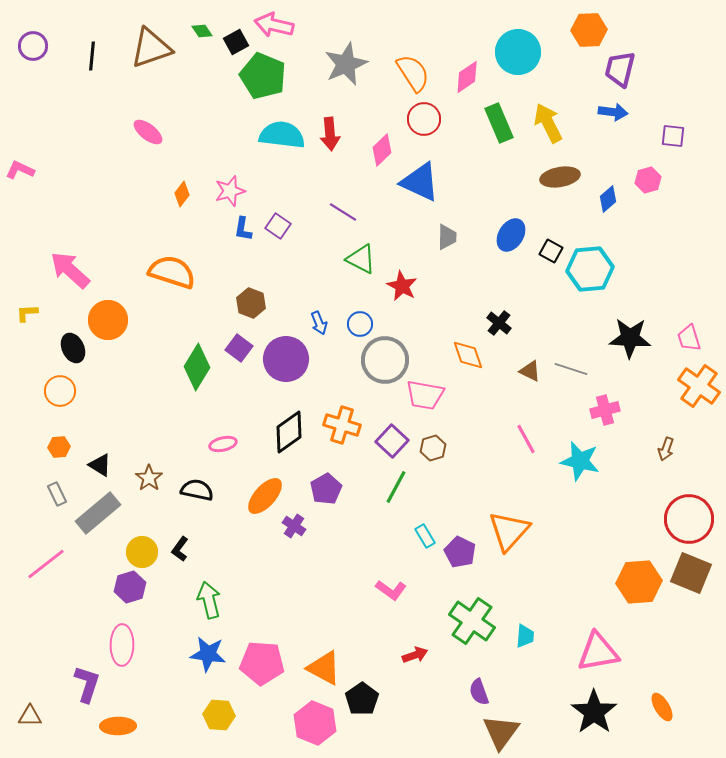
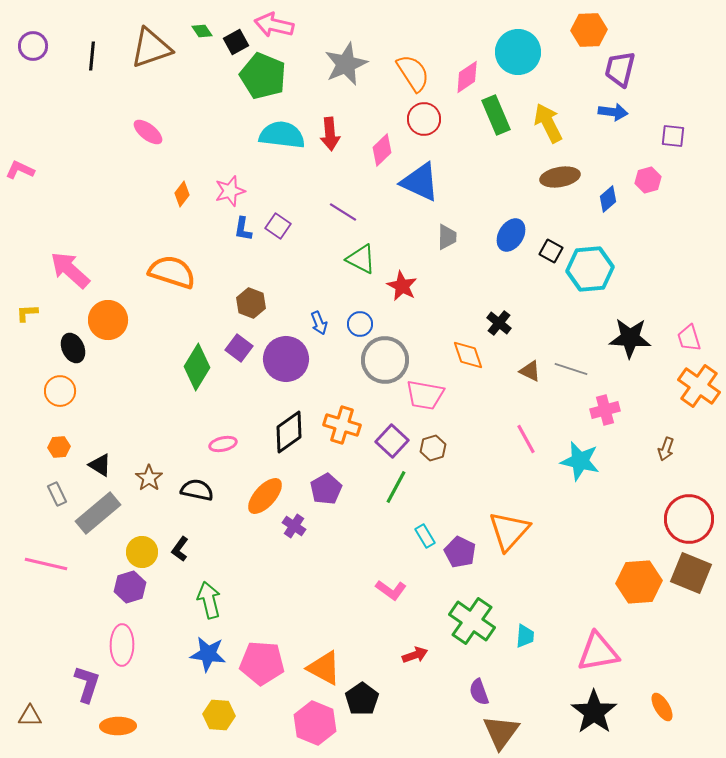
green rectangle at (499, 123): moved 3 px left, 8 px up
pink line at (46, 564): rotated 51 degrees clockwise
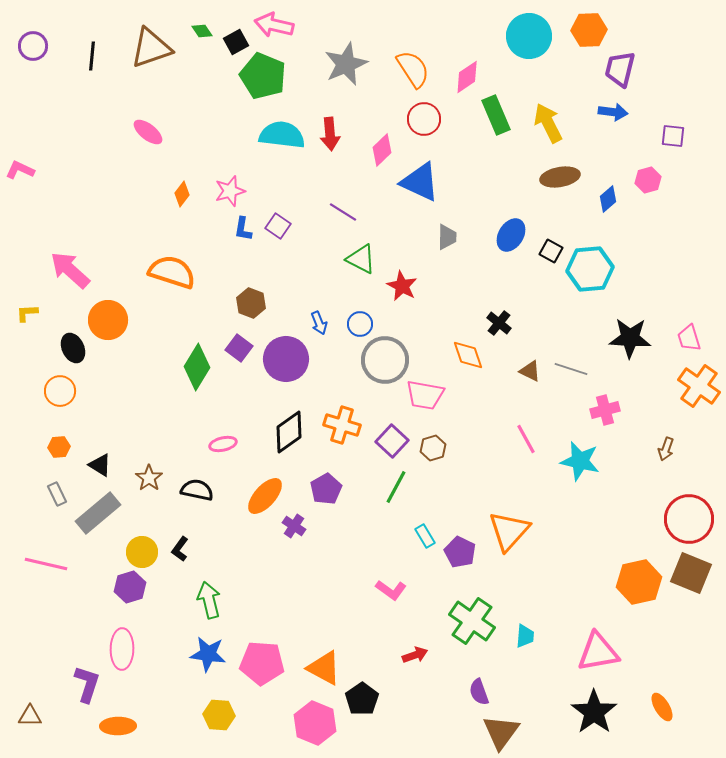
cyan circle at (518, 52): moved 11 px right, 16 px up
orange semicircle at (413, 73): moved 4 px up
orange hexagon at (639, 582): rotated 9 degrees counterclockwise
pink ellipse at (122, 645): moved 4 px down
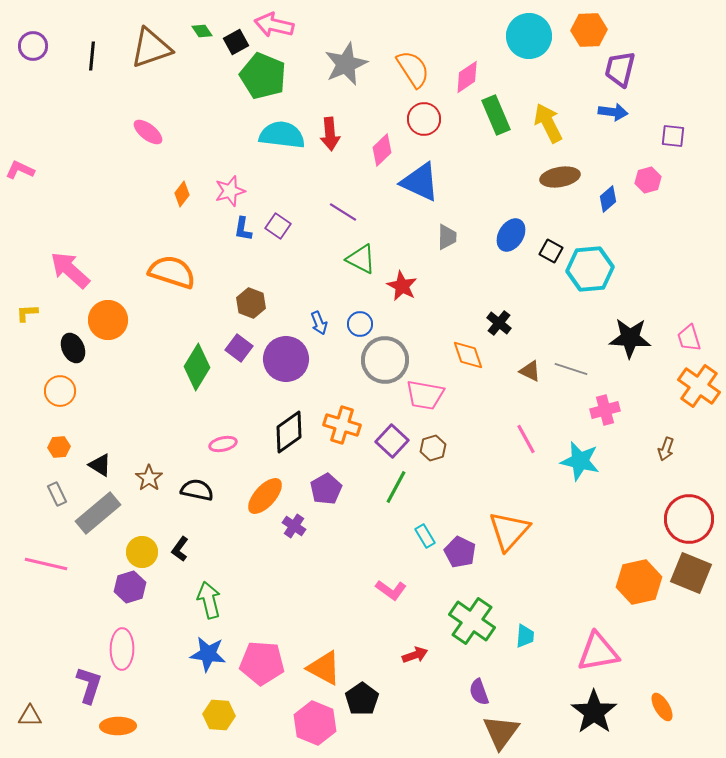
purple L-shape at (87, 684): moved 2 px right, 1 px down
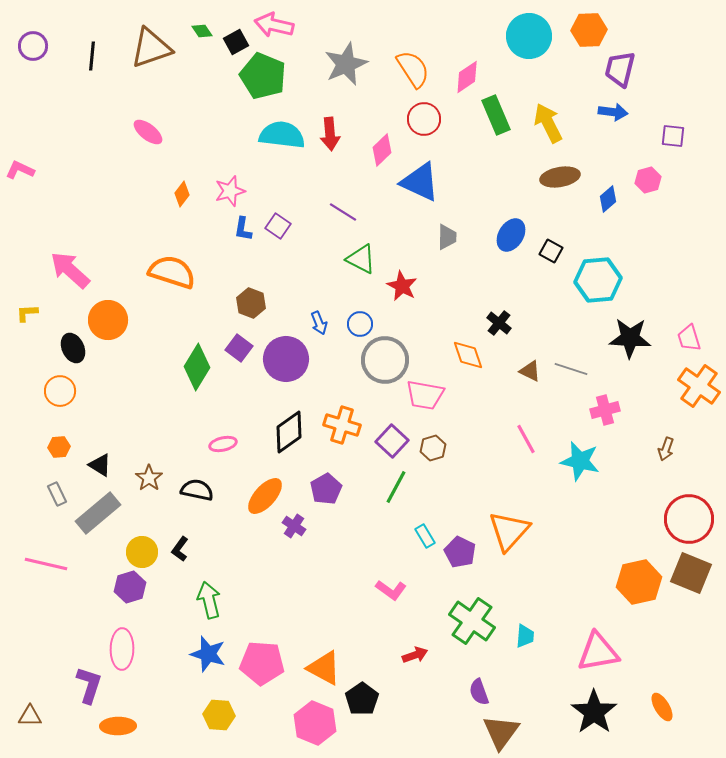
cyan hexagon at (590, 269): moved 8 px right, 11 px down
blue star at (208, 654): rotated 9 degrees clockwise
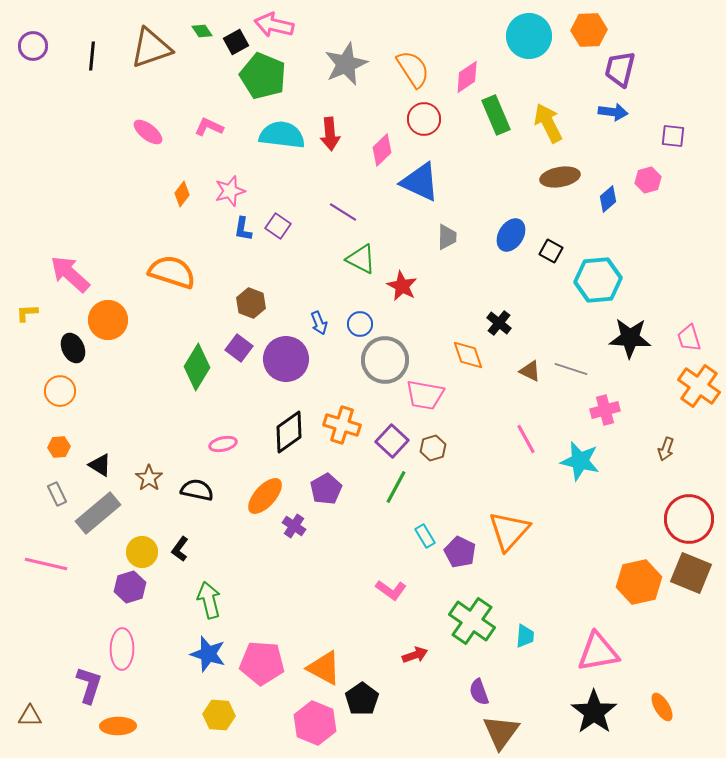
pink L-shape at (20, 170): moved 189 px right, 43 px up
pink arrow at (70, 270): moved 4 px down
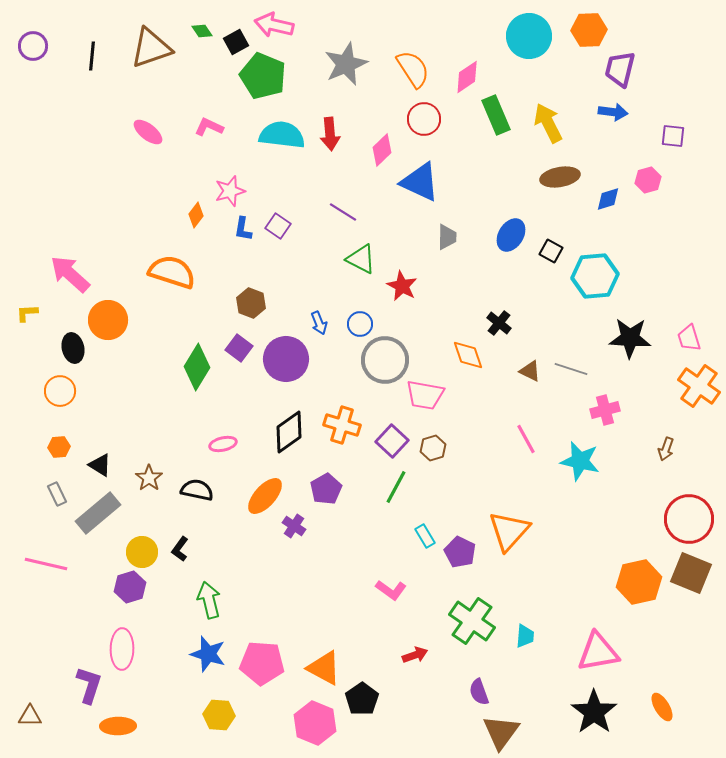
orange diamond at (182, 194): moved 14 px right, 21 px down
blue diamond at (608, 199): rotated 24 degrees clockwise
cyan hexagon at (598, 280): moved 3 px left, 4 px up
black ellipse at (73, 348): rotated 12 degrees clockwise
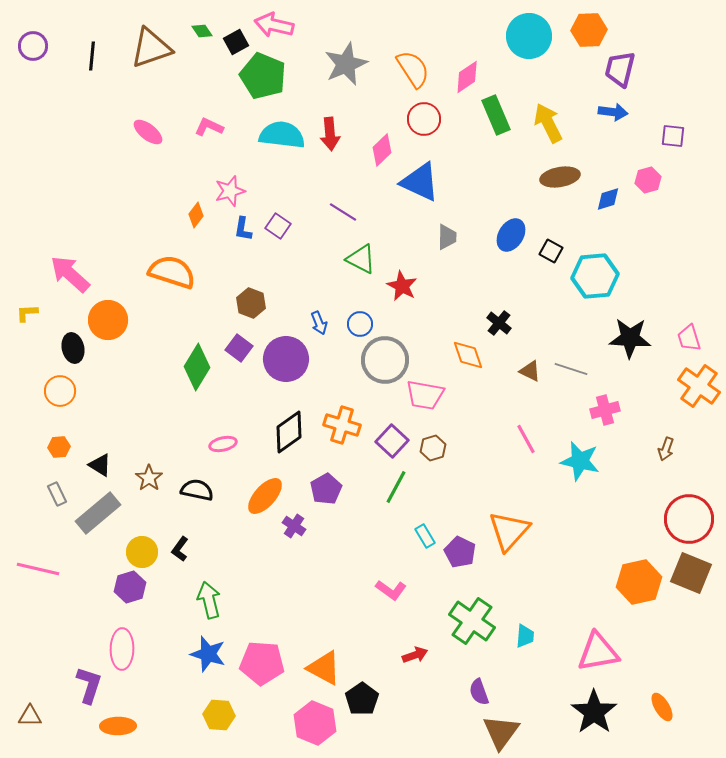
pink line at (46, 564): moved 8 px left, 5 px down
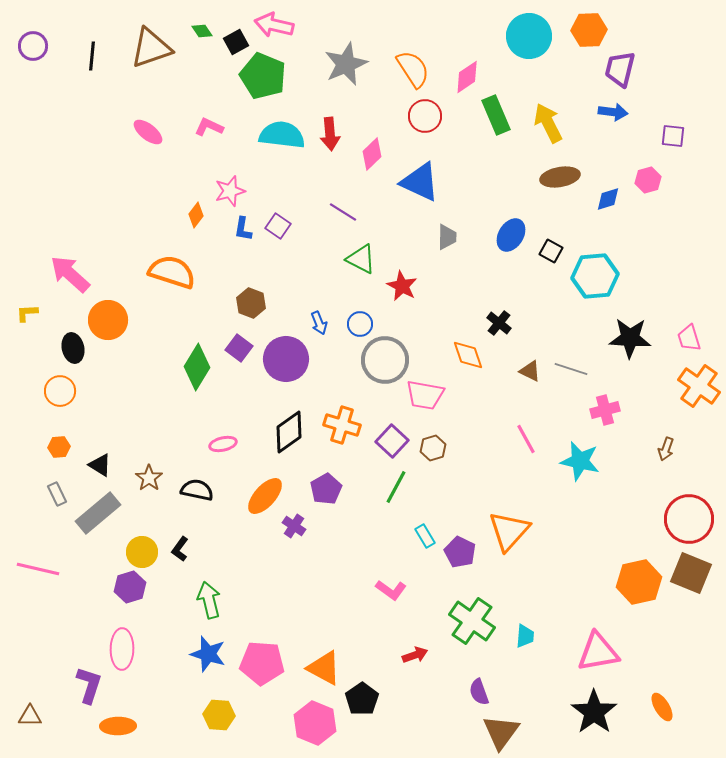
red circle at (424, 119): moved 1 px right, 3 px up
pink diamond at (382, 150): moved 10 px left, 4 px down
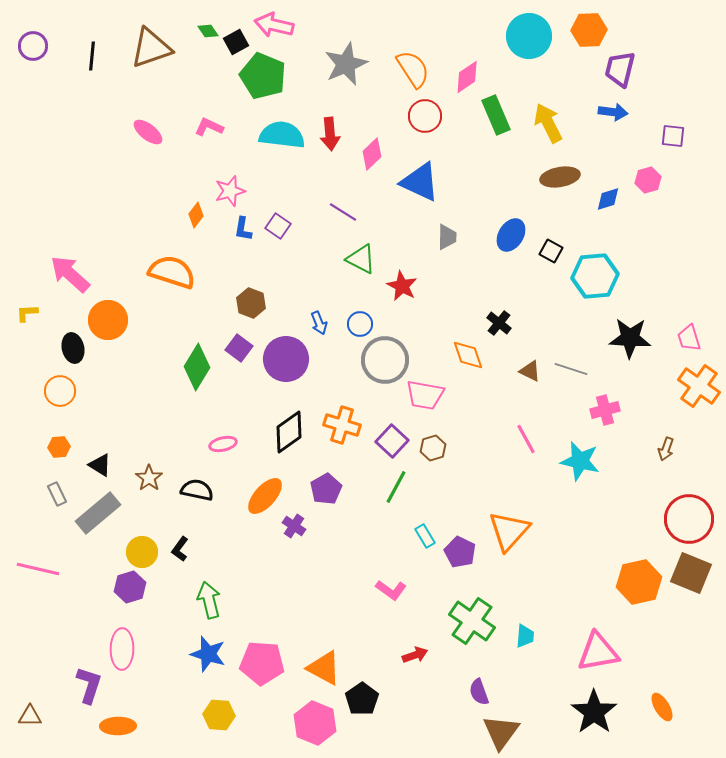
green diamond at (202, 31): moved 6 px right
